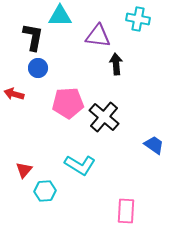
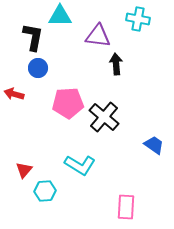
pink rectangle: moved 4 px up
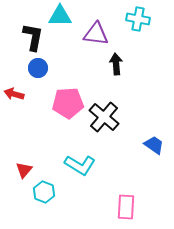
purple triangle: moved 2 px left, 2 px up
cyan hexagon: moved 1 px left, 1 px down; rotated 25 degrees clockwise
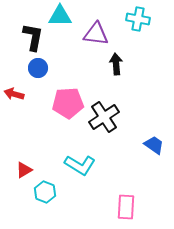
black cross: rotated 16 degrees clockwise
red triangle: rotated 18 degrees clockwise
cyan hexagon: moved 1 px right
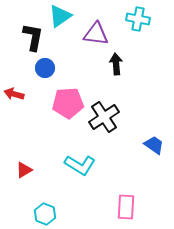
cyan triangle: rotated 35 degrees counterclockwise
blue circle: moved 7 px right
cyan hexagon: moved 22 px down
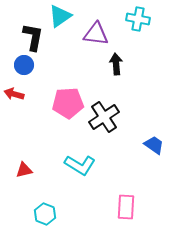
blue circle: moved 21 px left, 3 px up
red triangle: rotated 18 degrees clockwise
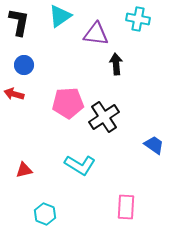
black L-shape: moved 14 px left, 15 px up
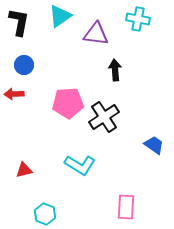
black arrow: moved 1 px left, 6 px down
red arrow: rotated 18 degrees counterclockwise
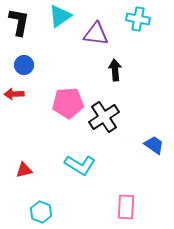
cyan hexagon: moved 4 px left, 2 px up
